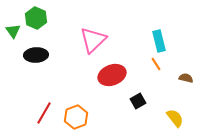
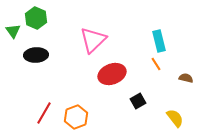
red ellipse: moved 1 px up
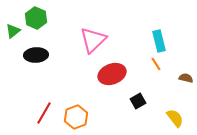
green triangle: rotated 28 degrees clockwise
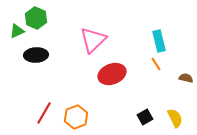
green triangle: moved 4 px right; rotated 14 degrees clockwise
black square: moved 7 px right, 16 px down
yellow semicircle: rotated 12 degrees clockwise
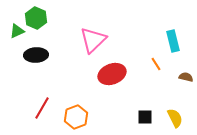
cyan rectangle: moved 14 px right
brown semicircle: moved 1 px up
red line: moved 2 px left, 5 px up
black square: rotated 28 degrees clockwise
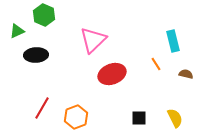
green hexagon: moved 8 px right, 3 px up
brown semicircle: moved 3 px up
black square: moved 6 px left, 1 px down
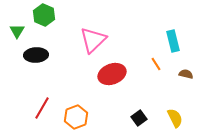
green triangle: rotated 35 degrees counterclockwise
black square: rotated 35 degrees counterclockwise
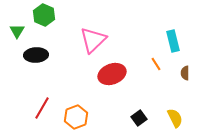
brown semicircle: moved 1 px left, 1 px up; rotated 104 degrees counterclockwise
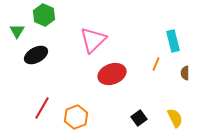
black ellipse: rotated 25 degrees counterclockwise
orange line: rotated 56 degrees clockwise
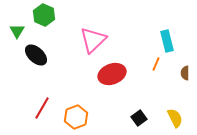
cyan rectangle: moved 6 px left
black ellipse: rotated 70 degrees clockwise
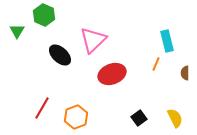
black ellipse: moved 24 px right
